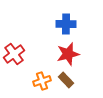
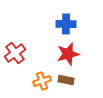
red cross: moved 1 px right, 1 px up
brown rectangle: rotated 35 degrees counterclockwise
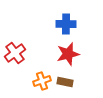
brown rectangle: moved 1 px left, 2 px down
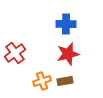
brown rectangle: moved 1 px up; rotated 21 degrees counterclockwise
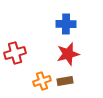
red cross: rotated 20 degrees clockwise
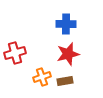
orange cross: moved 4 px up
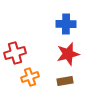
orange cross: moved 12 px left
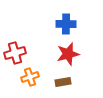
brown rectangle: moved 2 px left, 1 px down
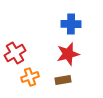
blue cross: moved 5 px right
red cross: rotated 15 degrees counterclockwise
brown rectangle: moved 2 px up
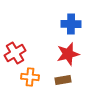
orange cross: rotated 24 degrees clockwise
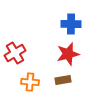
orange cross: moved 5 px down
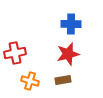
red cross: rotated 20 degrees clockwise
orange cross: moved 1 px up; rotated 12 degrees clockwise
